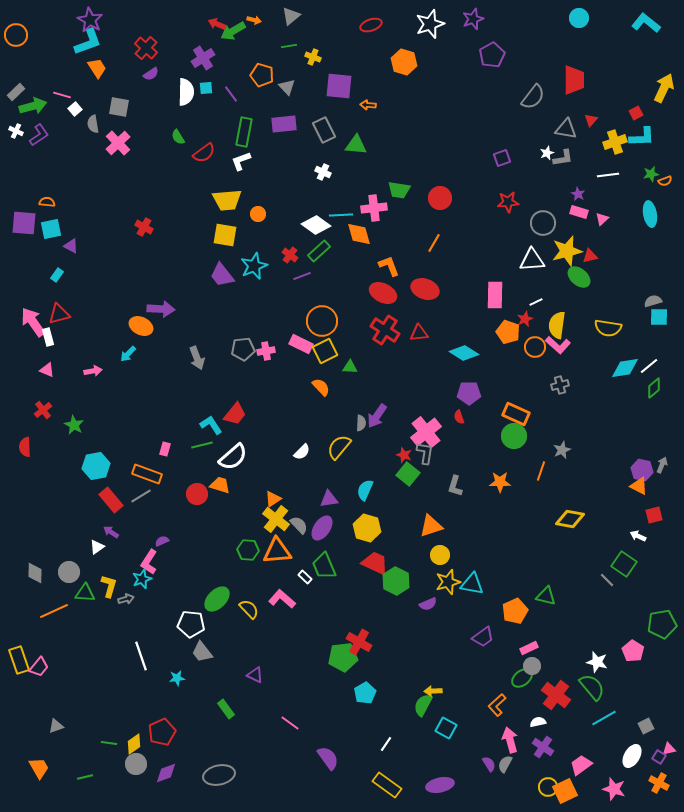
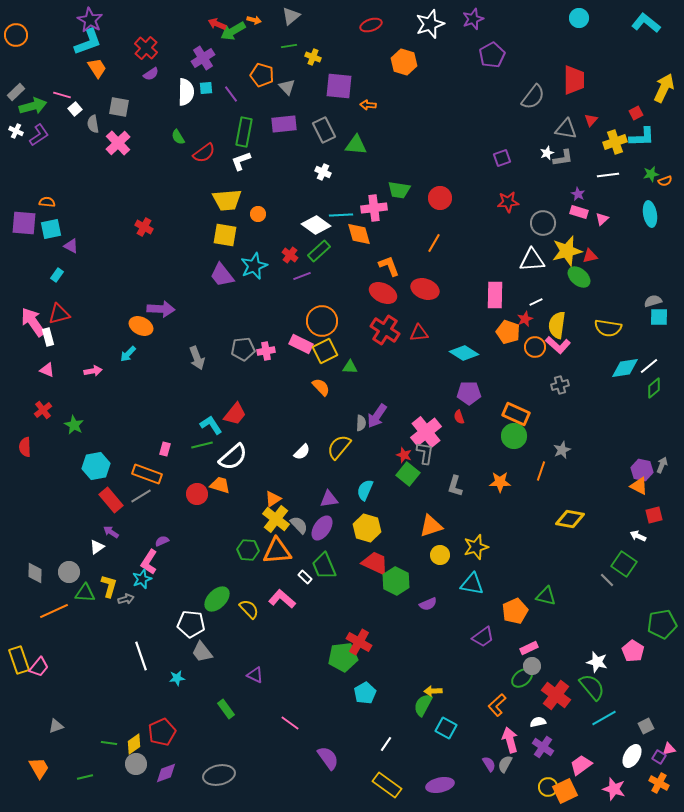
yellow star at (448, 582): moved 28 px right, 35 px up
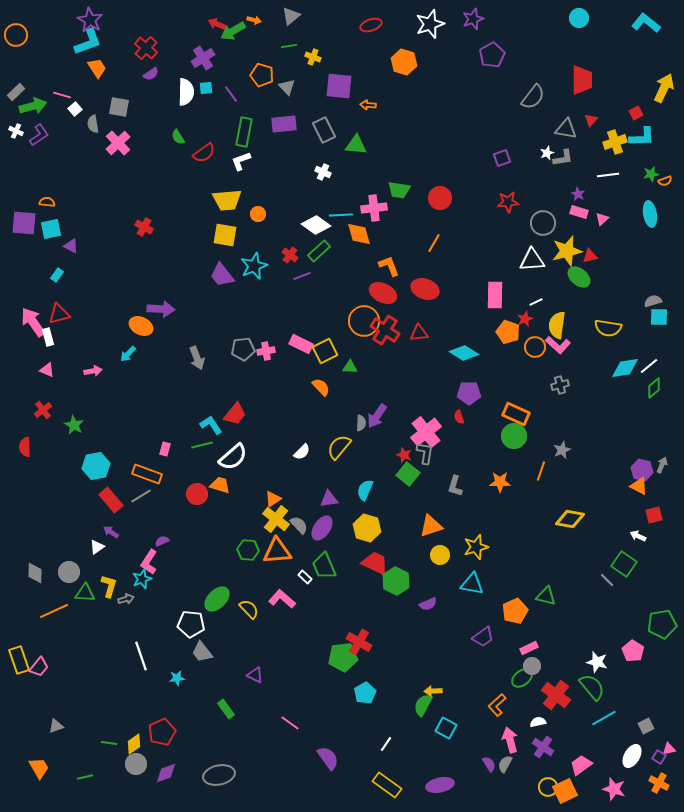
red trapezoid at (574, 80): moved 8 px right
orange circle at (322, 321): moved 42 px right
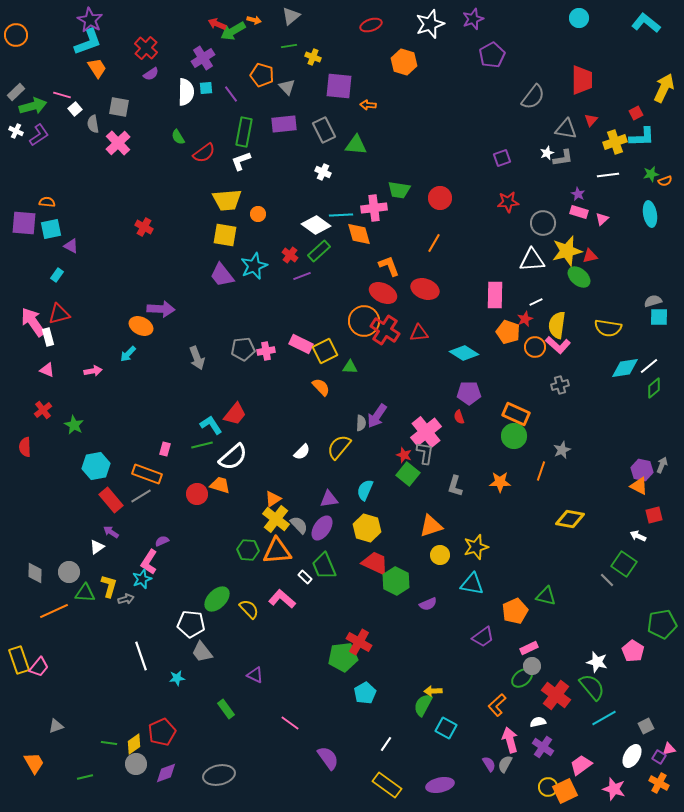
orange trapezoid at (39, 768): moved 5 px left, 5 px up
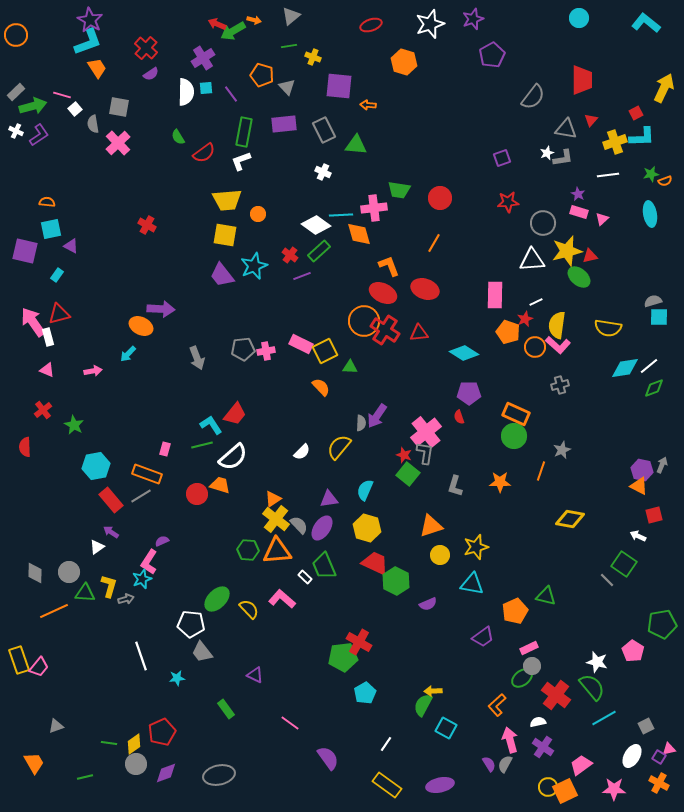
purple square at (24, 223): moved 1 px right, 28 px down; rotated 8 degrees clockwise
red cross at (144, 227): moved 3 px right, 2 px up
green diamond at (654, 388): rotated 20 degrees clockwise
pink star at (614, 789): rotated 15 degrees counterclockwise
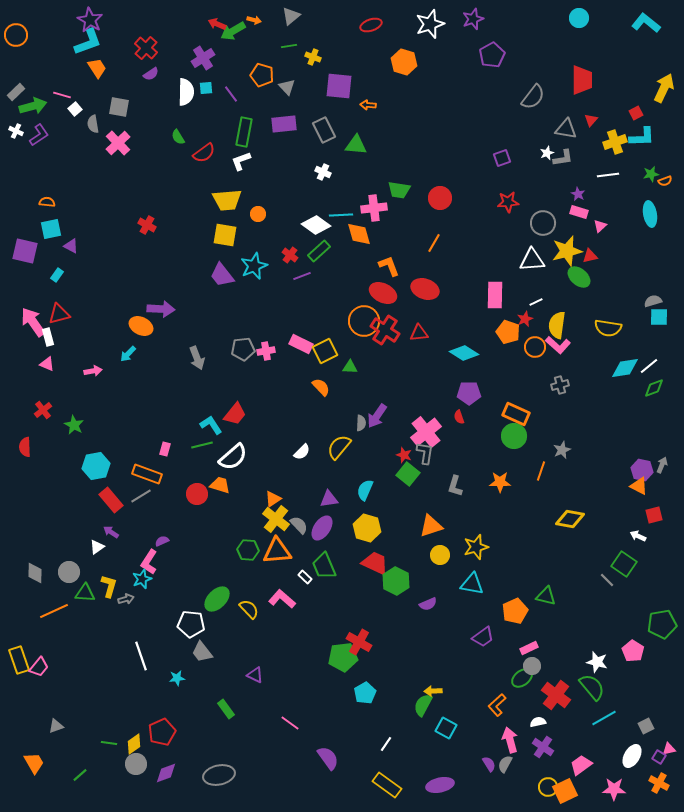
pink triangle at (602, 219): moved 2 px left, 7 px down
pink triangle at (47, 370): moved 6 px up
green line at (85, 777): moved 5 px left, 2 px up; rotated 28 degrees counterclockwise
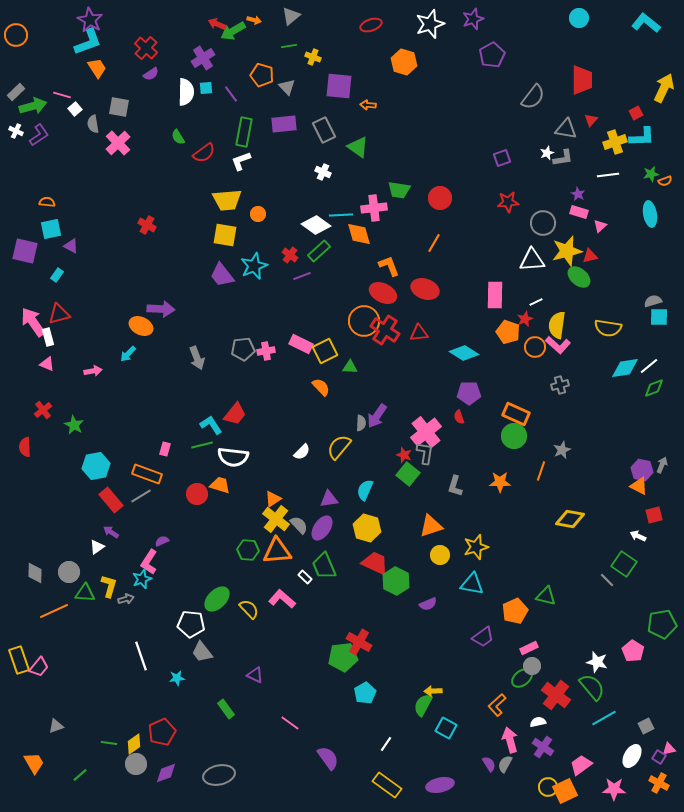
green triangle at (356, 145): moved 2 px right, 2 px down; rotated 30 degrees clockwise
white semicircle at (233, 457): rotated 48 degrees clockwise
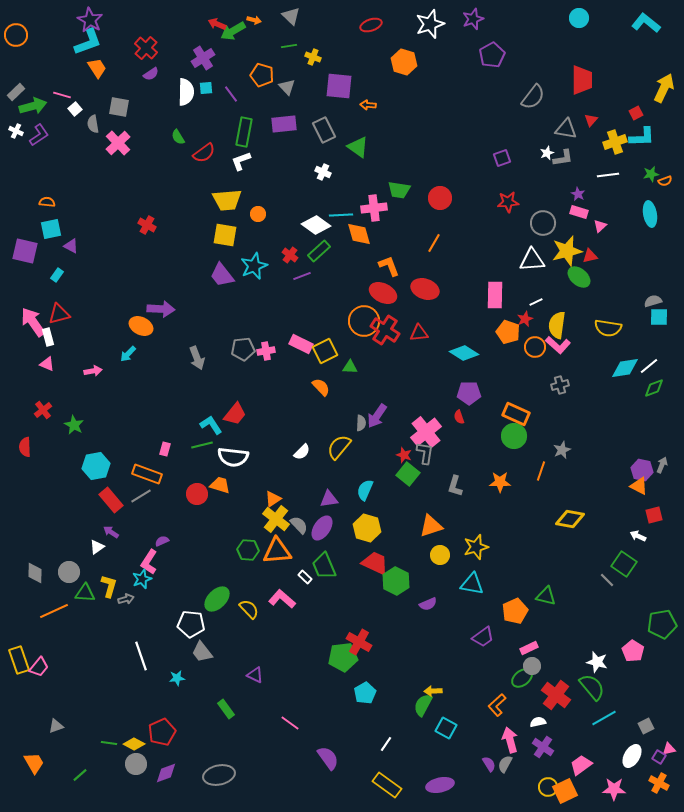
gray triangle at (291, 16): rotated 36 degrees counterclockwise
yellow diamond at (134, 744): rotated 65 degrees clockwise
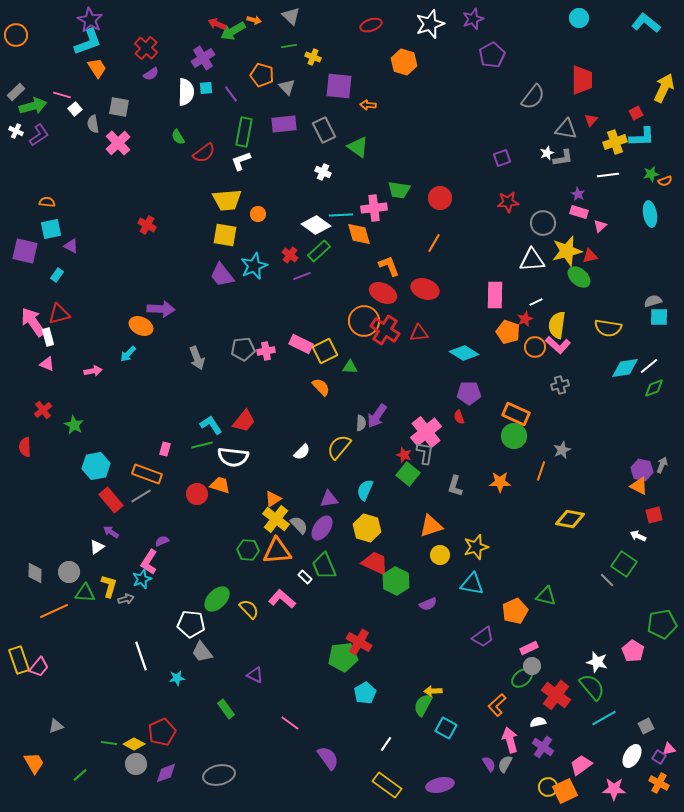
red trapezoid at (235, 414): moved 9 px right, 7 px down
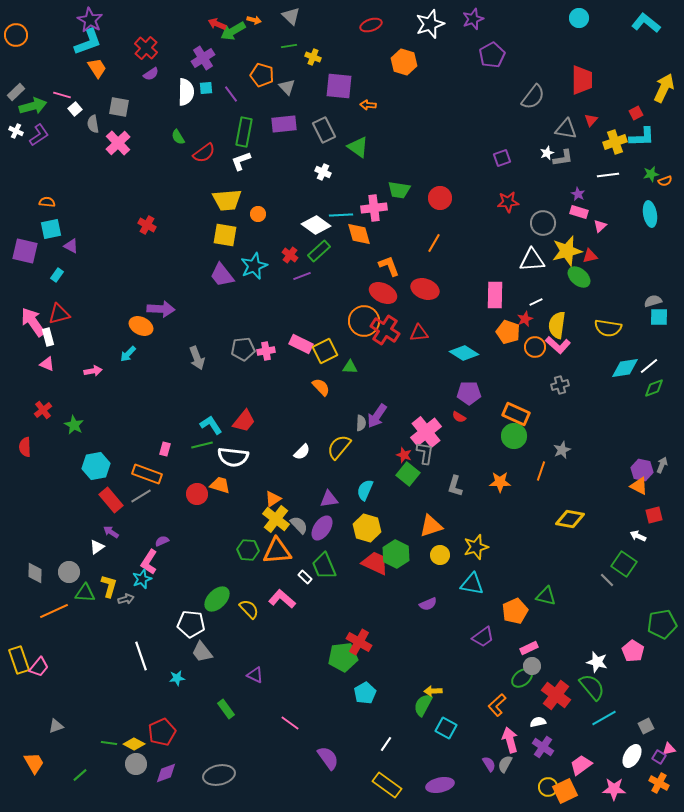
red semicircle at (459, 417): rotated 40 degrees counterclockwise
green hexagon at (396, 581): moved 27 px up
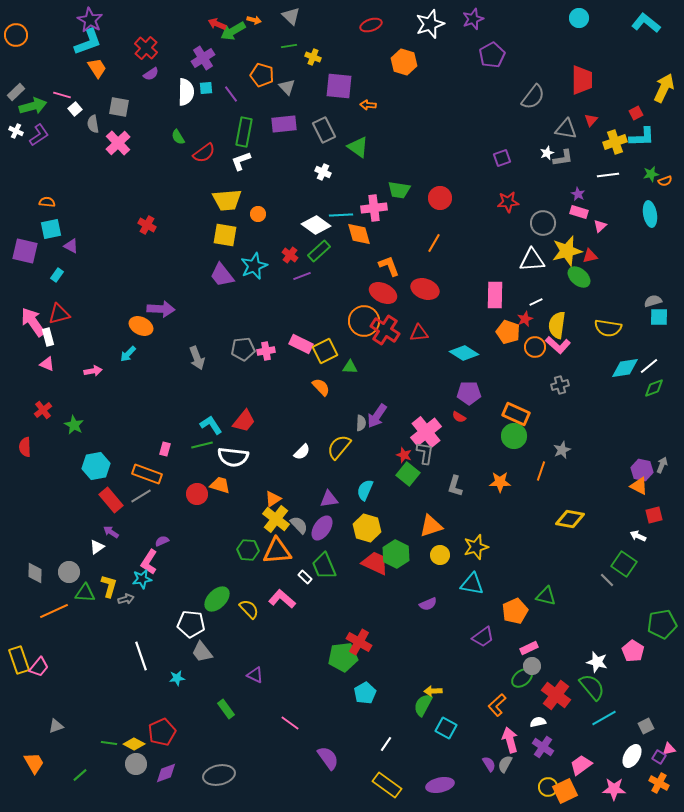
cyan star at (142, 579): rotated 12 degrees clockwise
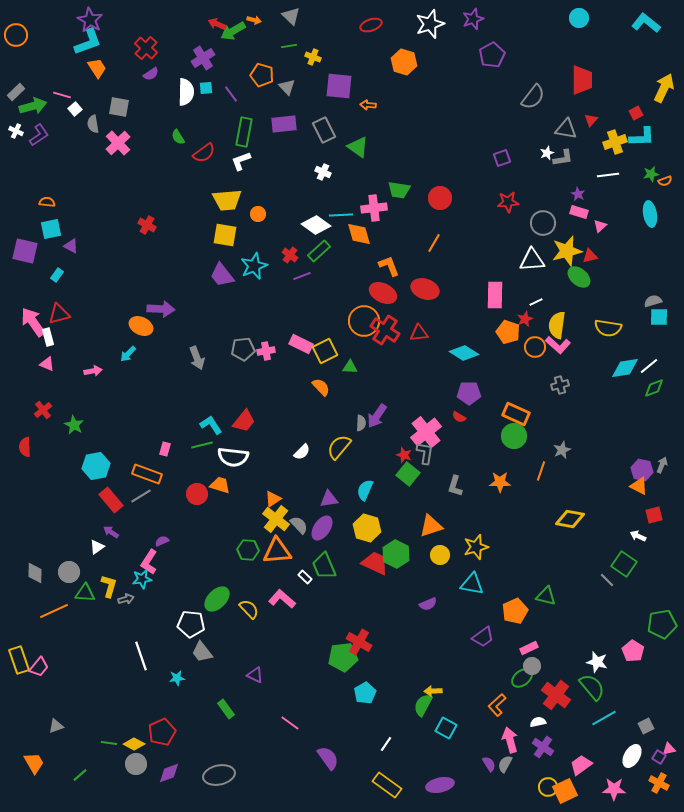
purple diamond at (166, 773): moved 3 px right
